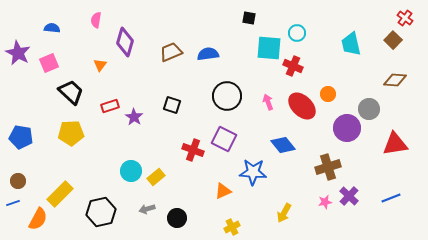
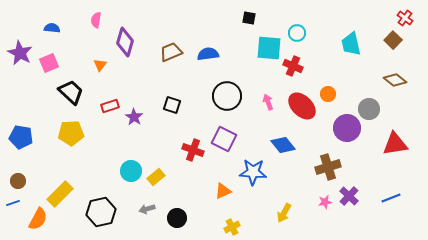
purple star at (18, 53): moved 2 px right
brown diamond at (395, 80): rotated 35 degrees clockwise
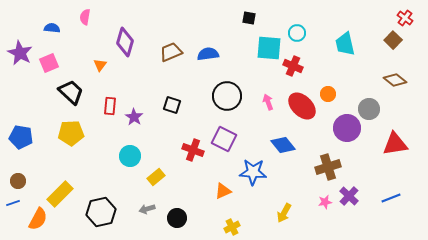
pink semicircle at (96, 20): moved 11 px left, 3 px up
cyan trapezoid at (351, 44): moved 6 px left
red rectangle at (110, 106): rotated 66 degrees counterclockwise
cyan circle at (131, 171): moved 1 px left, 15 px up
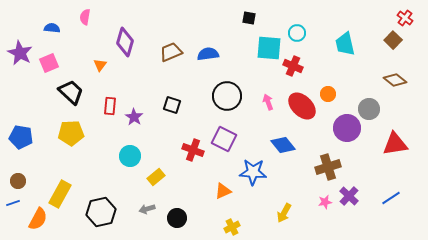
yellow rectangle at (60, 194): rotated 16 degrees counterclockwise
blue line at (391, 198): rotated 12 degrees counterclockwise
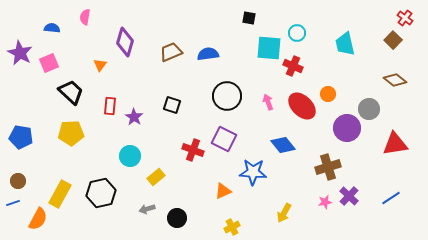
black hexagon at (101, 212): moved 19 px up
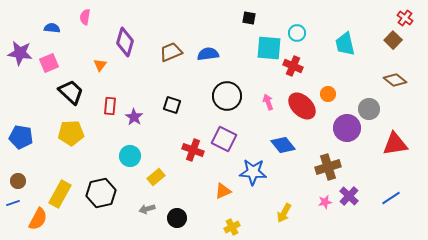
purple star at (20, 53): rotated 20 degrees counterclockwise
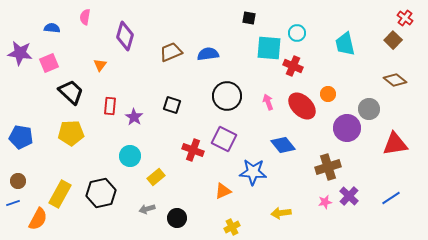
purple diamond at (125, 42): moved 6 px up
yellow arrow at (284, 213): moved 3 px left; rotated 54 degrees clockwise
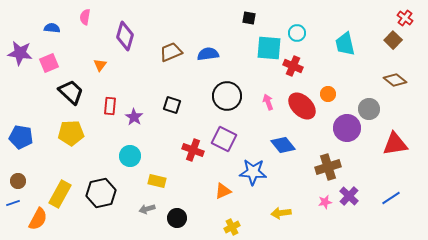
yellow rectangle at (156, 177): moved 1 px right, 4 px down; rotated 54 degrees clockwise
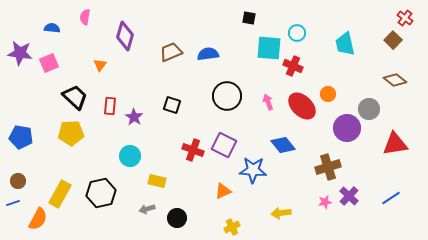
black trapezoid at (71, 92): moved 4 px right, 5 px down
purple square at (224, 139): moved 6 px down
blue star at (253, 172): moved 2 px up
